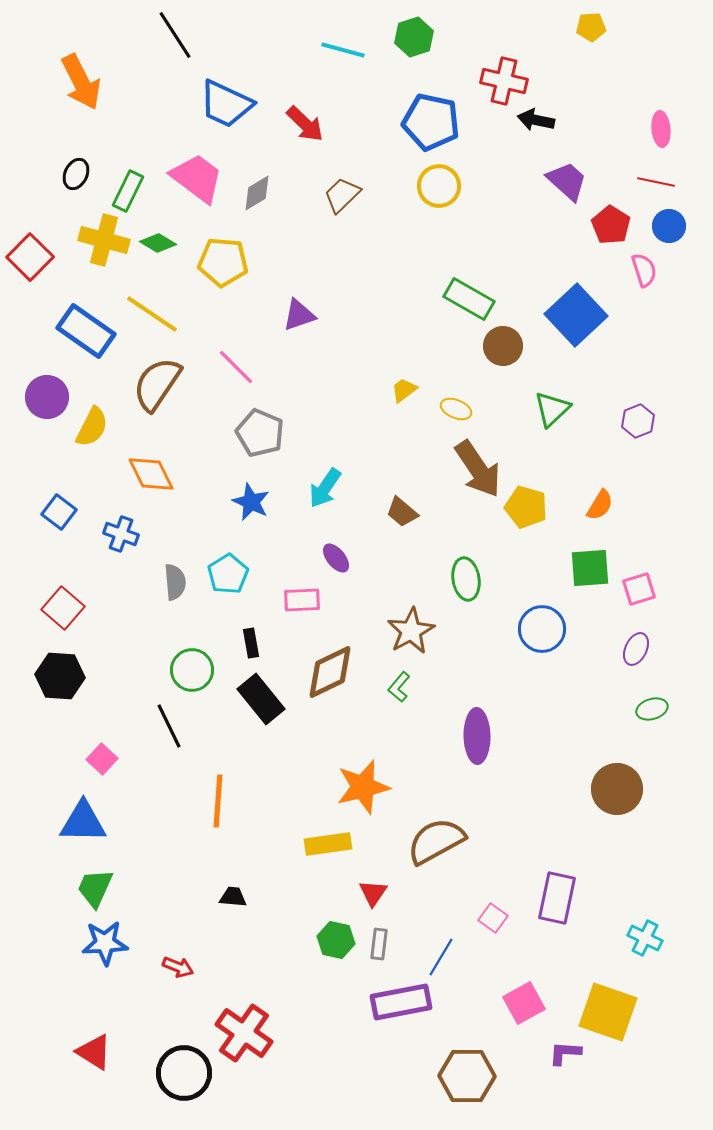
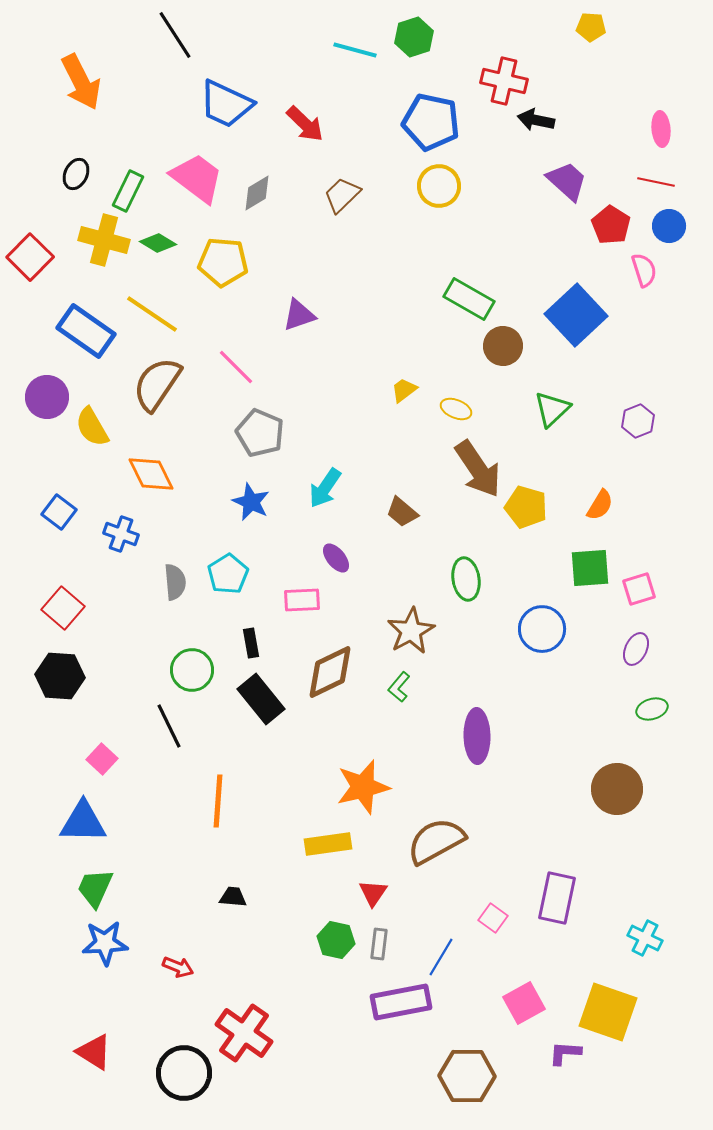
yellow pentagon at (591, 27): rotated 8 degrees clockwise
cyan line at (343, 50): moved 12 px right
yellow semicircle at (92, 427): rotated 123 degrees clockwise
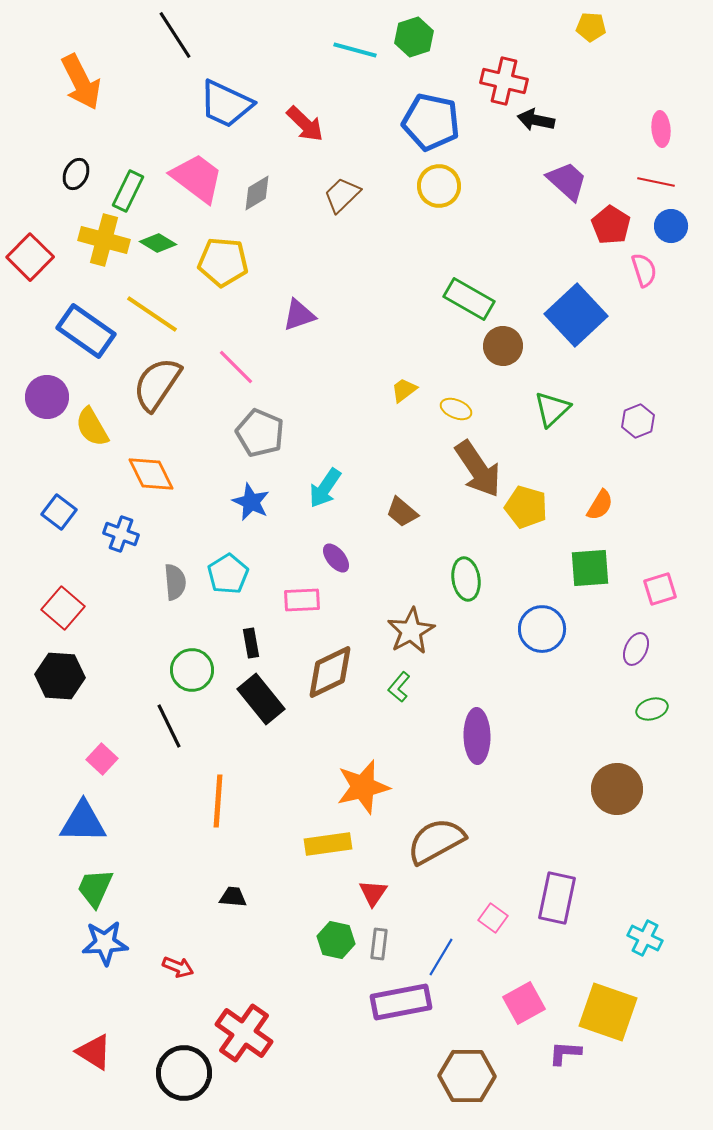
blue circle at (669, 226): moved 2 px right
pink square at (639, 589): moved 21 px right
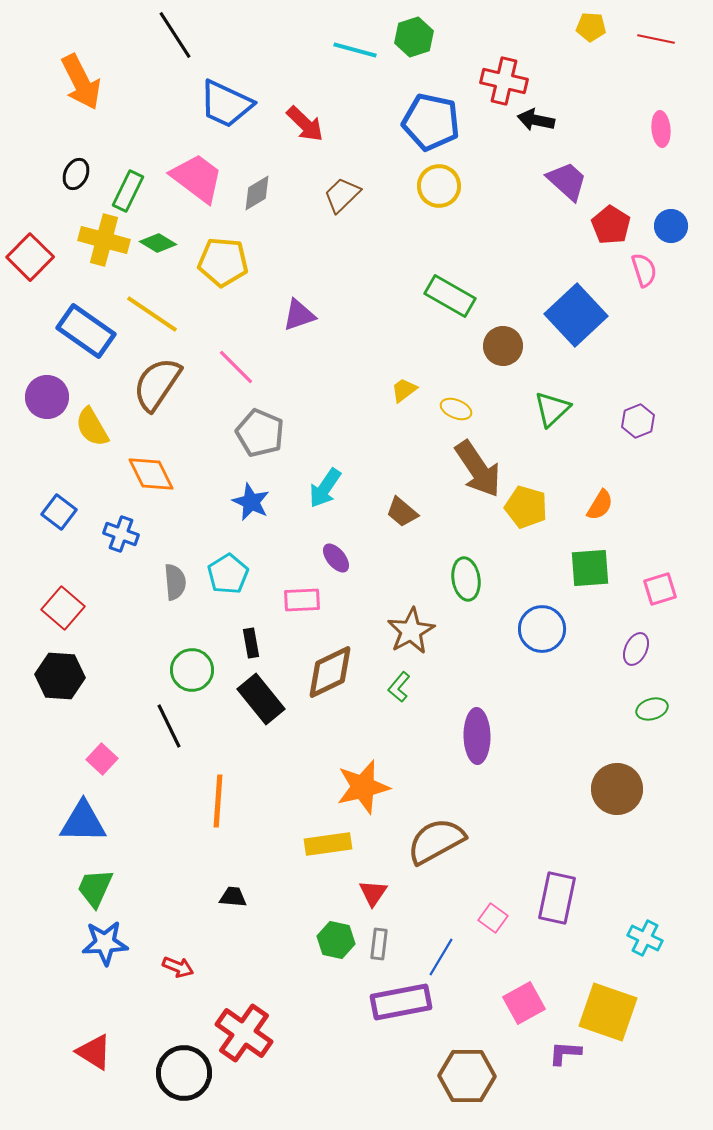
red line at (656, 182): moved 143 px up
green rectangle at (469, 299): moved 19 px left, 3 px up
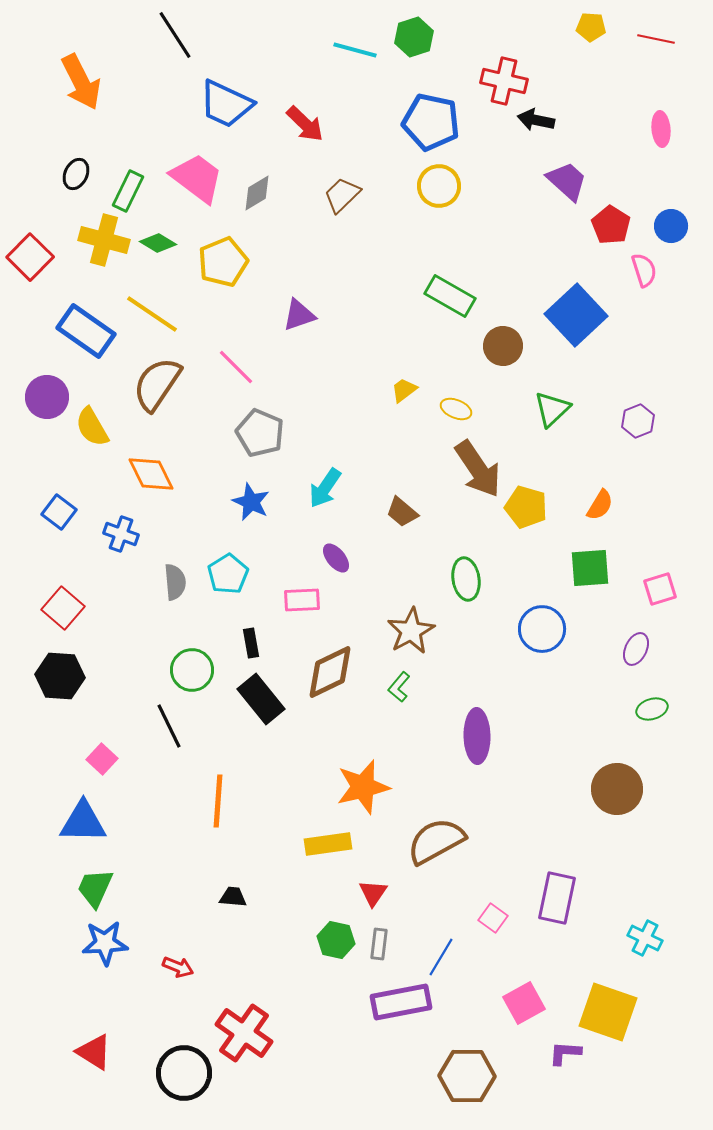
yellow pentagon at (223, 262): rotated 27 degrees counterclockwise
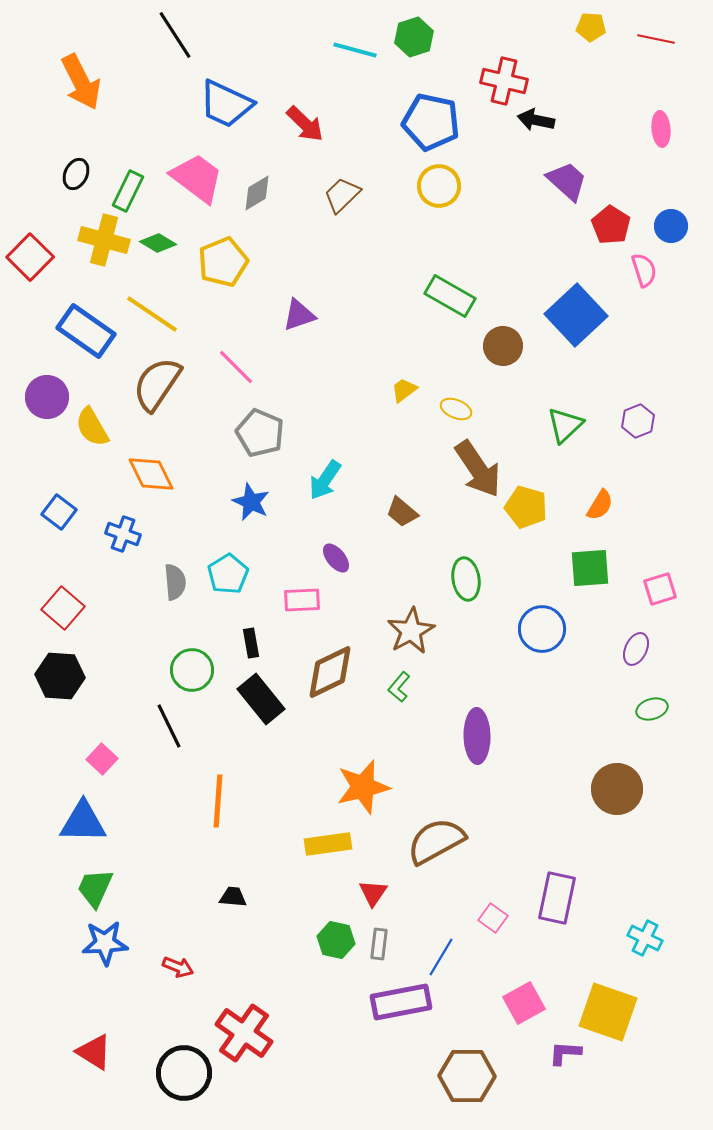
green triangle at (552, 409): moved 13 px right, 16 px down
cyan arrow at (325, 488): moved 8 px up
blue cross at (121, 534): moved 2 px right
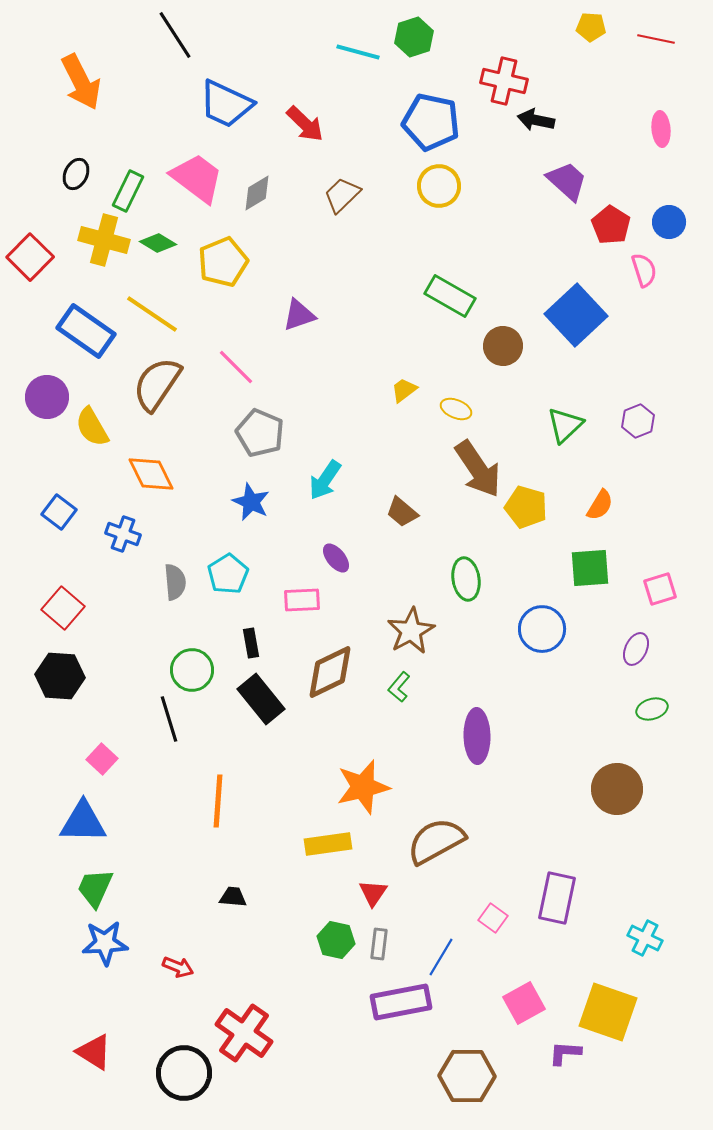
cyan line at (355, 50): moved 3 px right, 2 px down
blue circle at (671, 226): moved 2 px left, 4 px up
black line at (169, 726): moved 7 px up; rotated 9 degrees clockwise
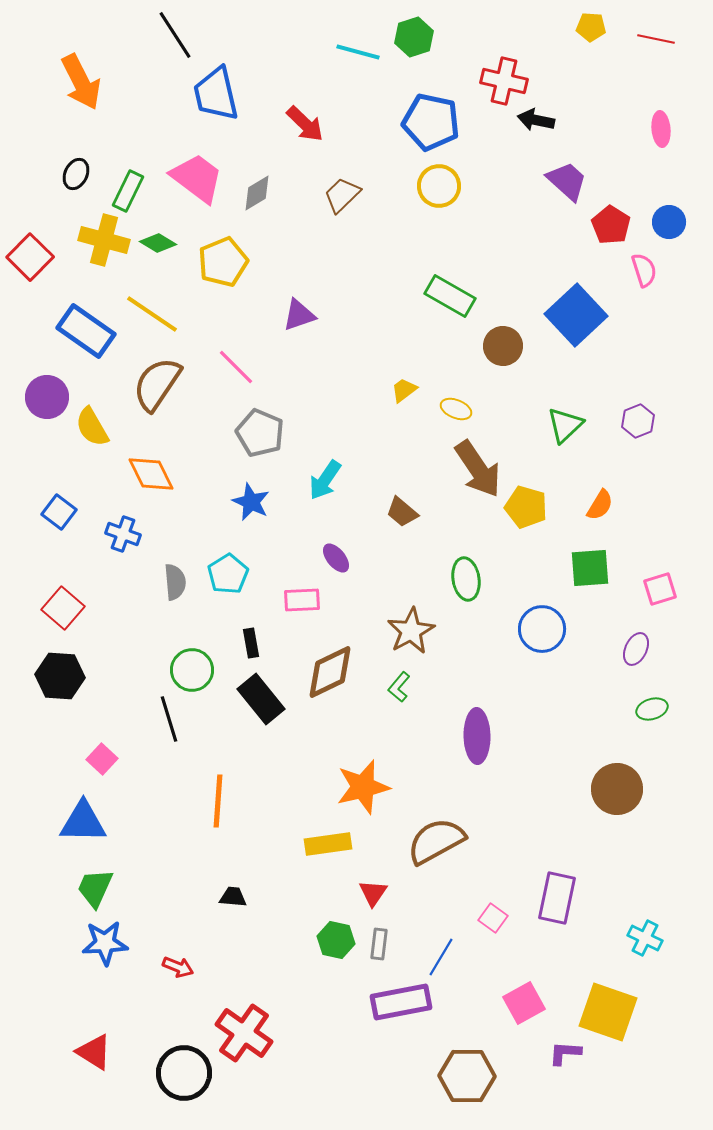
blue trapezoid at (226, 104): moved 10 px left, 10 px up; rotated 52 degrees clockwise
